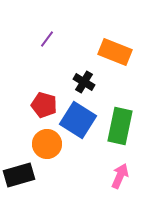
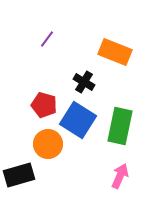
orange circle: moved 1 px right
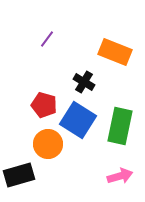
pink arrow: rotated 50 degrees clockwise
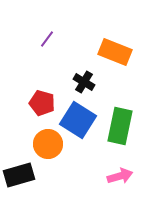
red pentagon: moved 2 px left, 2 px up
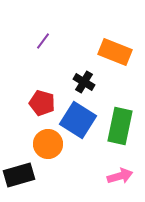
purple line: moved 4 px left, 2 px down
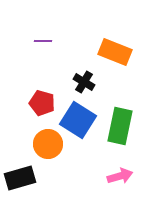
purple line: rotated 54 degrees clockwise
black rectangle: moved 1 px right, 3 px down
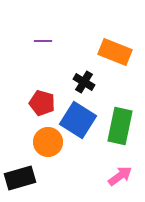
orange circle: moved 2 px up
pink arrow: rotated 20 degrees counterclockwise
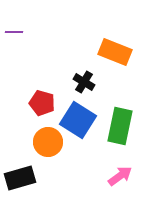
purple line: moved 29 px left, 9 px up
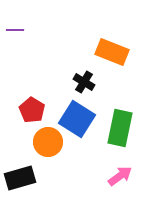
purple line: moved 1 px right, 2 px up
orange rectangle: moved 3 px left
red pentagon: moved 10 px left, 7 px down; rotated 15 degrees clockwise
blue square: moved 1 px left, 1 px up
green rectangle: moved 2 px down
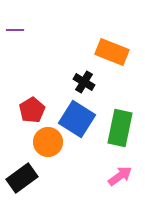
red pentagon: rotated 10 degrees clockwise
black rectangle: moved 2 px right; rotated 20 degrees counterclockwise
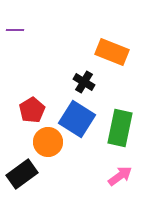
black rectangle: moved 4 px up
